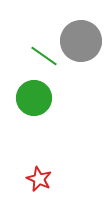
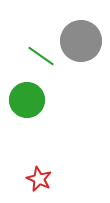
green line: moved 3 px left
green circle: moved 7 px left, 2 px down
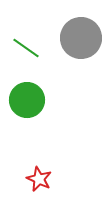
gray circle: moved 3 px up
green line: moved 15 px left, 8 px up
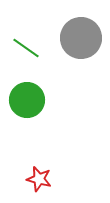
red star: rotated 10 degrees counterclockwise
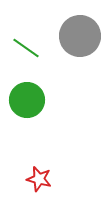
gray circle: moved 1 px left, 2 px up
